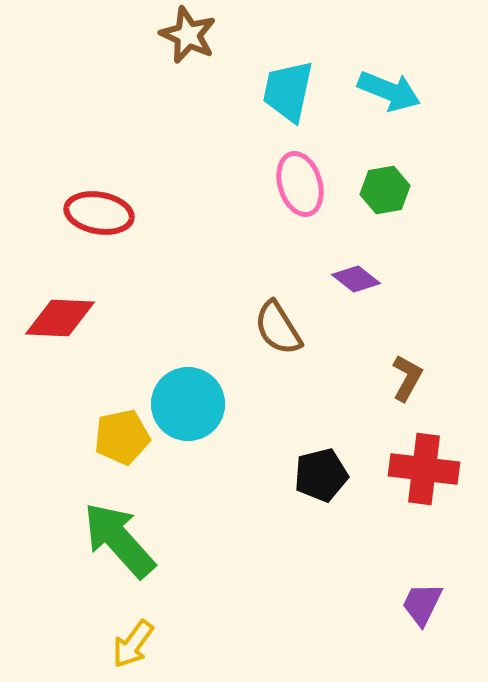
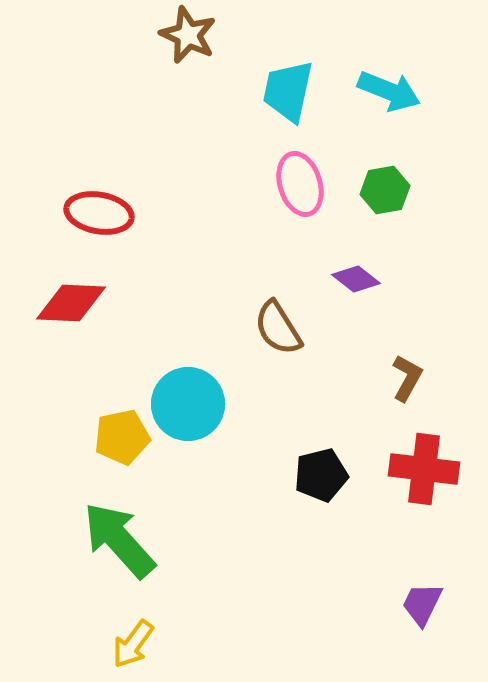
red diamond: moved 11 px right, 15 px up
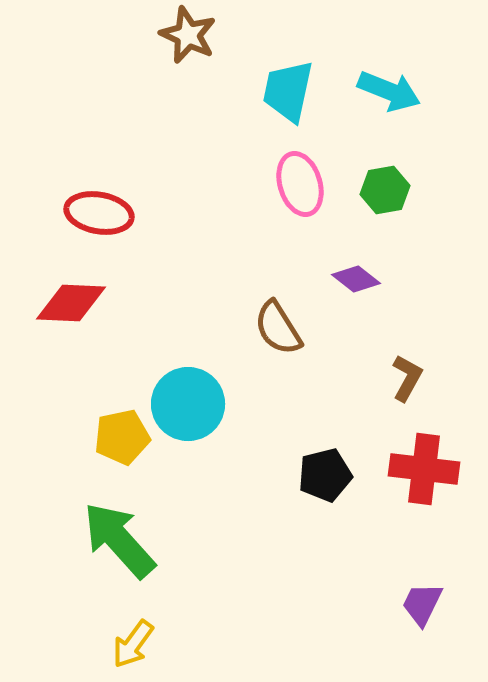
black pentagon: moved 4 px right
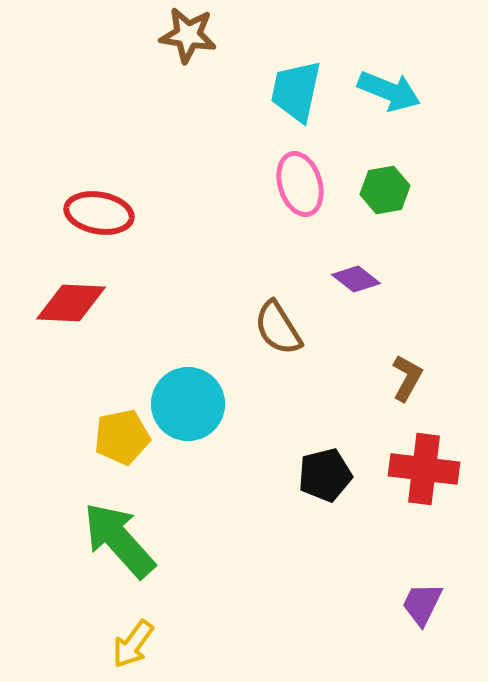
brown star: rotated 16 degrees counterclockwise
cyan trapezoid: moved 8 px right
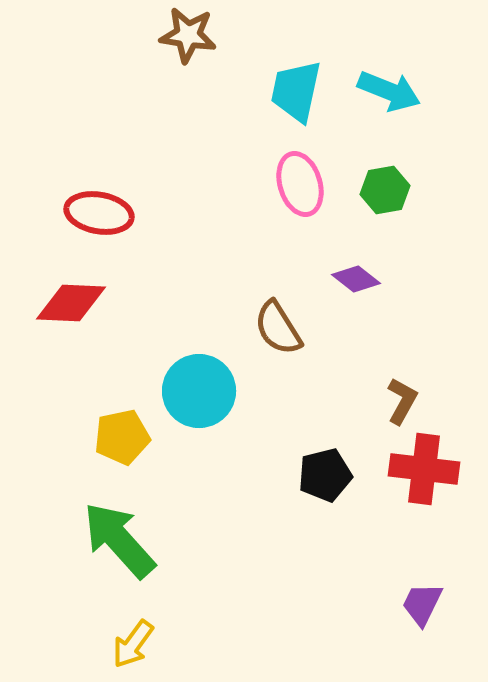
brown L-shape: moved 5 px left, 23 px down
cyan circle: moved 11 px right, 13 px up
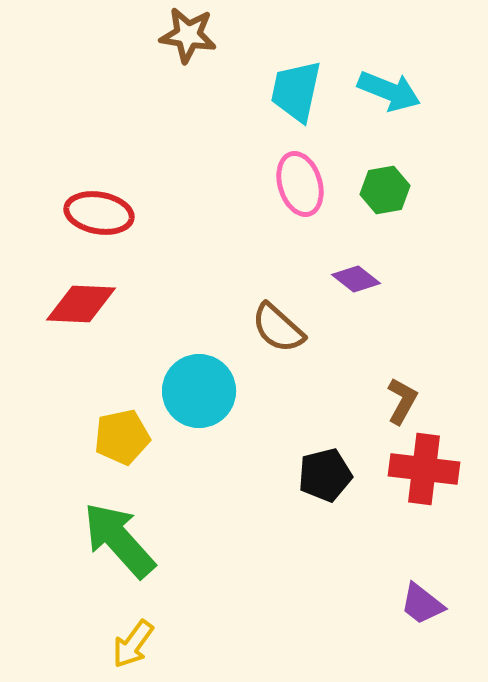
red diamond: moved 10 px right, 1 px down
brown semicircle: rotated 16 degrees counterclockwise
purple trapezoid: rotated 78 degrees counterclockwise
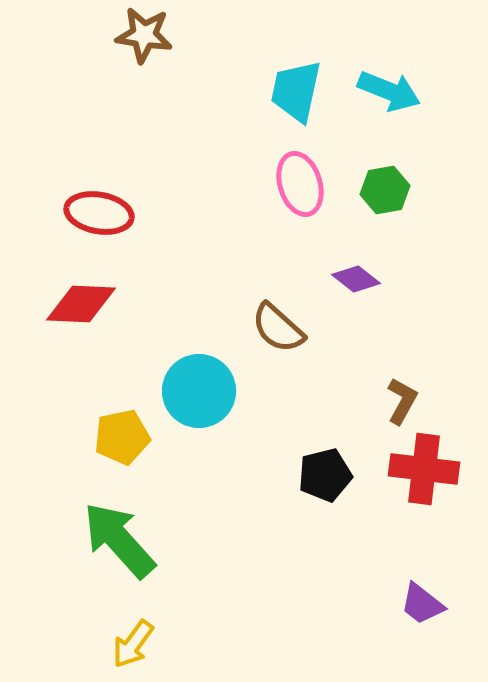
brown star: moved 44 px left
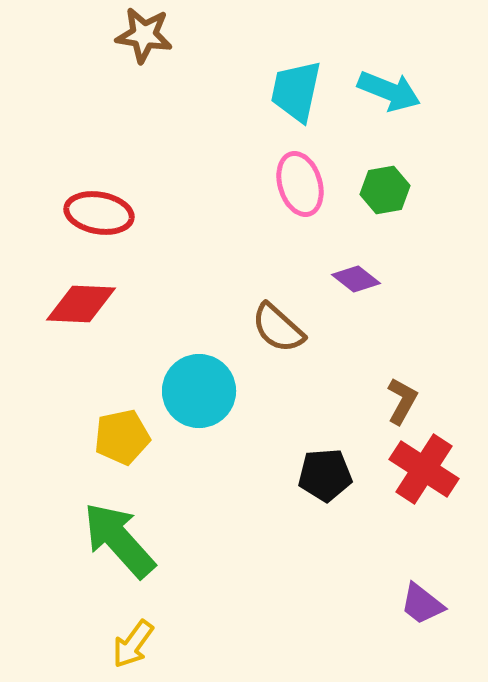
red cross: rotated 26 degrees clockwise
black pentagon: rotated 10 degrees clockwise
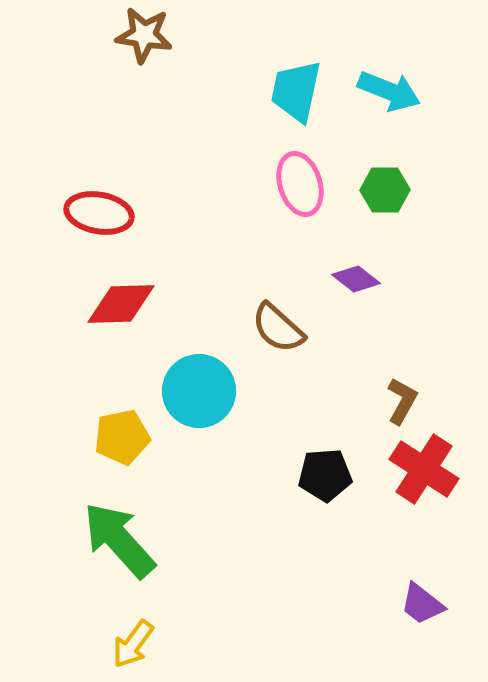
green hexagon: rotated 9 degrees clockwise
red diamond: moved 40 px right; rotated 4 degrees counterclockwise
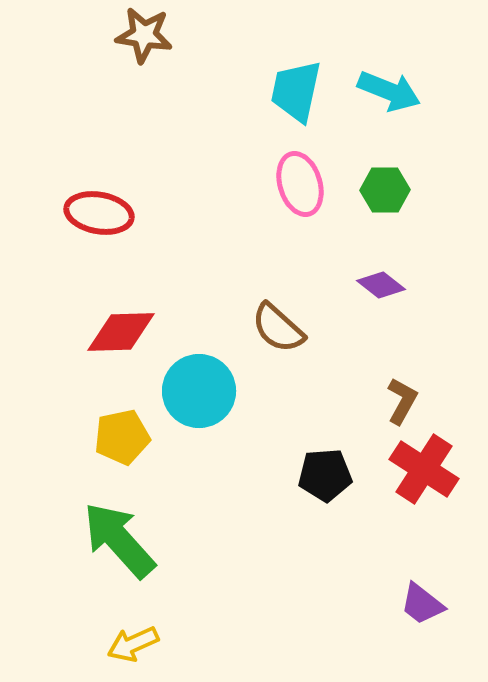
purple diamond: moved 25 px right, 6 px down
red diamond: moved 28 px down
yellow arrow: rotated 30 degrees clockwise
